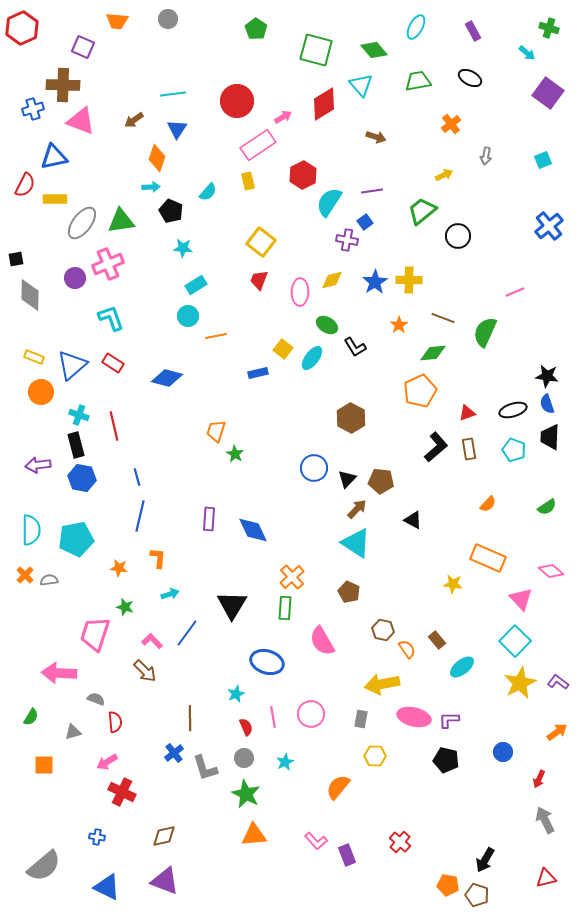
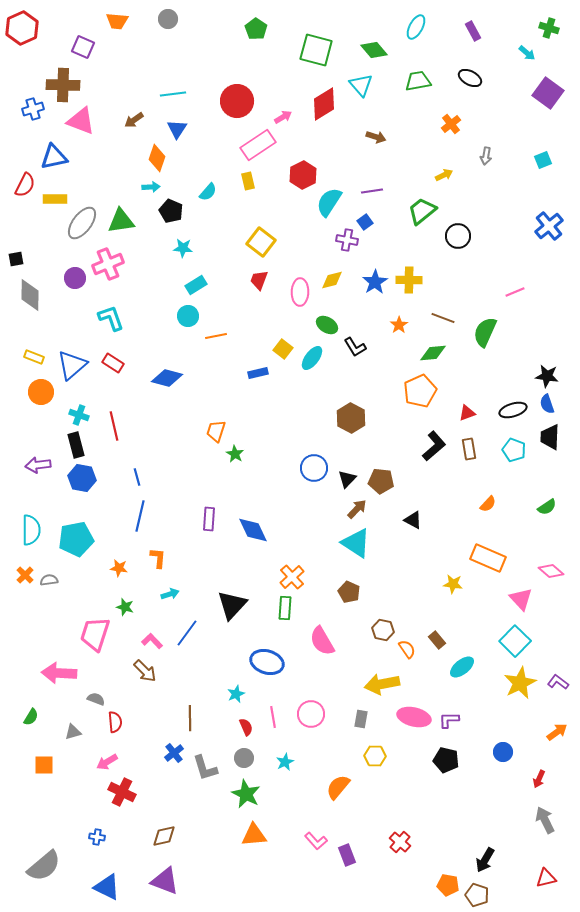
black L-shape at (436, 447): moved 2 px left, 1 px up
black triangle at (232, 605): rotated 12 degrees clockwise
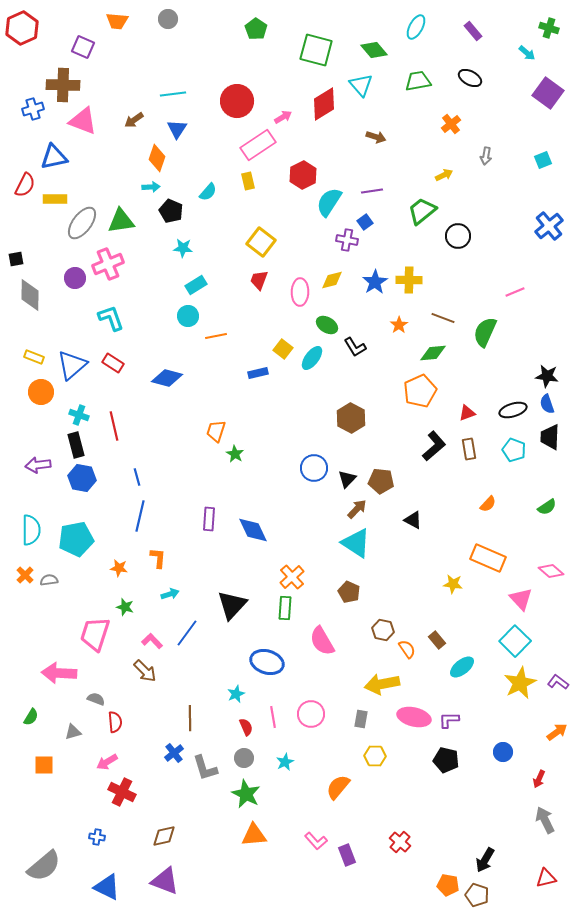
purple rectangle at (473, 31): rotated 12 degrees counterclockwise
pink triangle at (81, 121): moved 2 px right
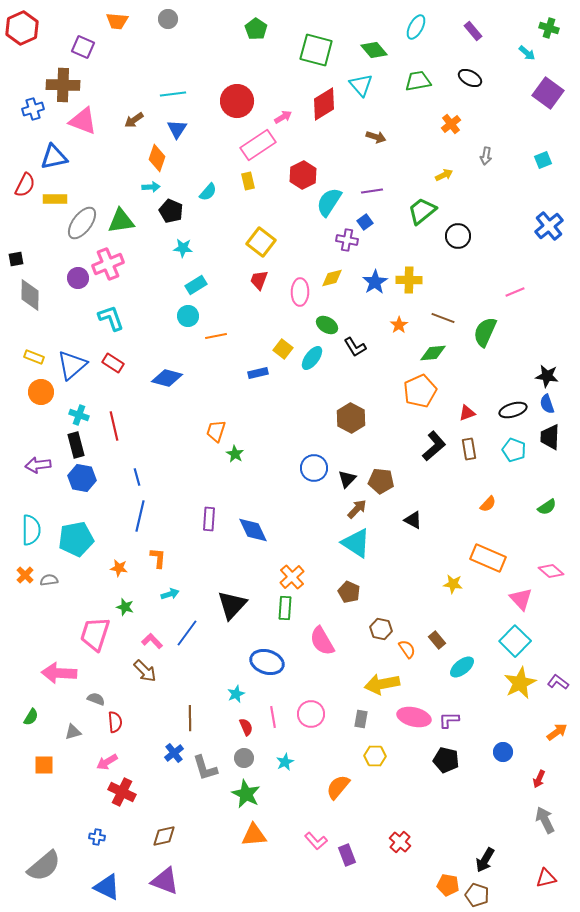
purple circle at (75, 278): moved 3 px right
yellow diamond at (332, 280): moved 2 px up
brown hexagon at (383, 630): moved 2 px left, 1 px up
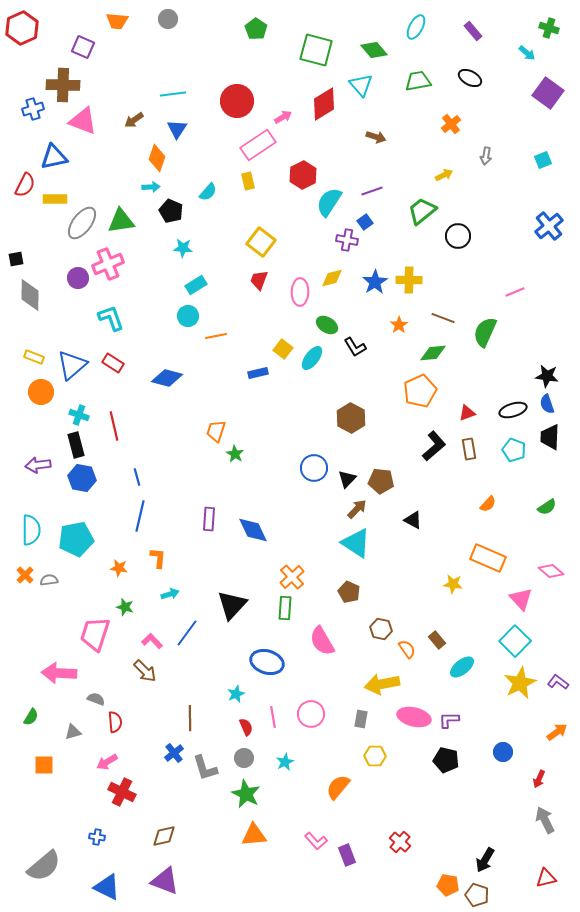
purple line at (372, 191): rotated 10 degrees counterclockwise
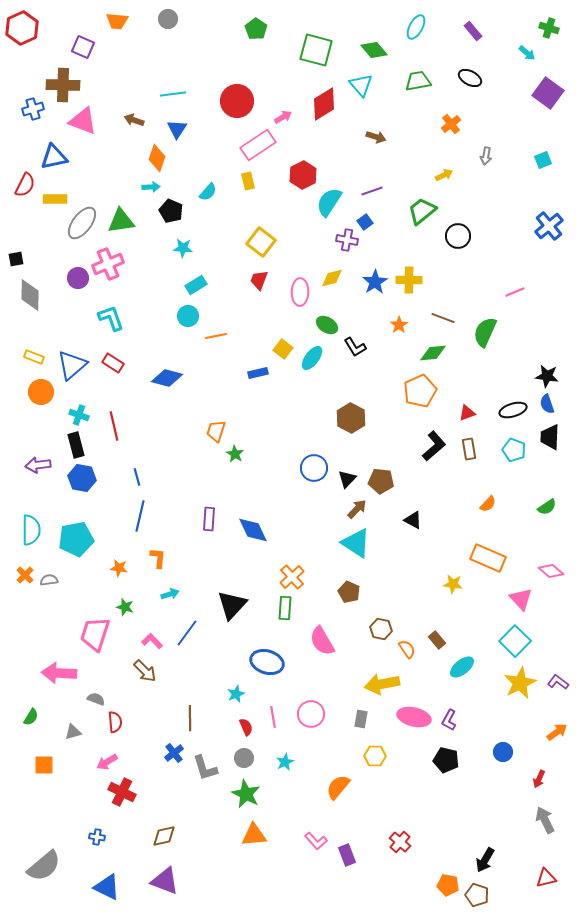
brown arrow at (134, 120): rotated 54 degrees clockwise
purple L-shape at (449, 720): rotated 60 degrees counterclockwise
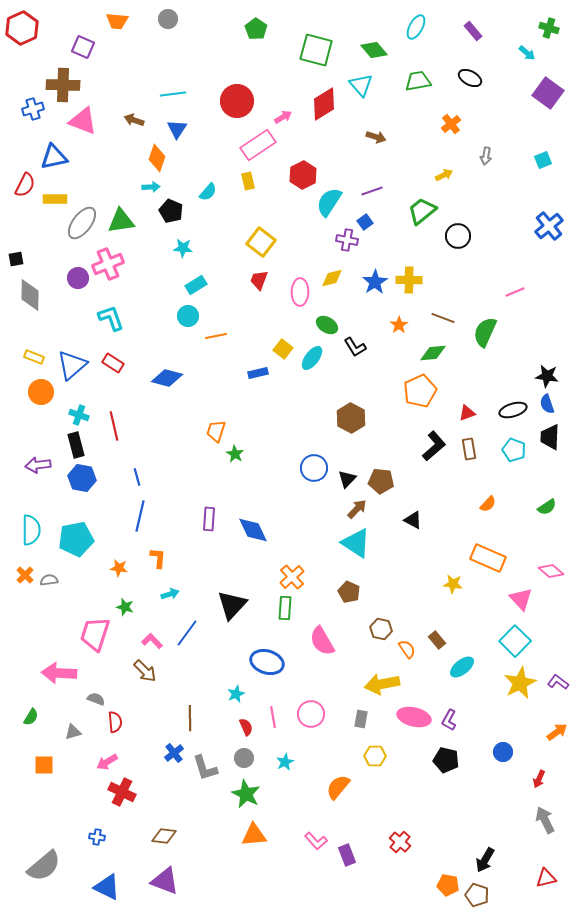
brown diamond at (164, 836): rotated 20 degrees clockwise
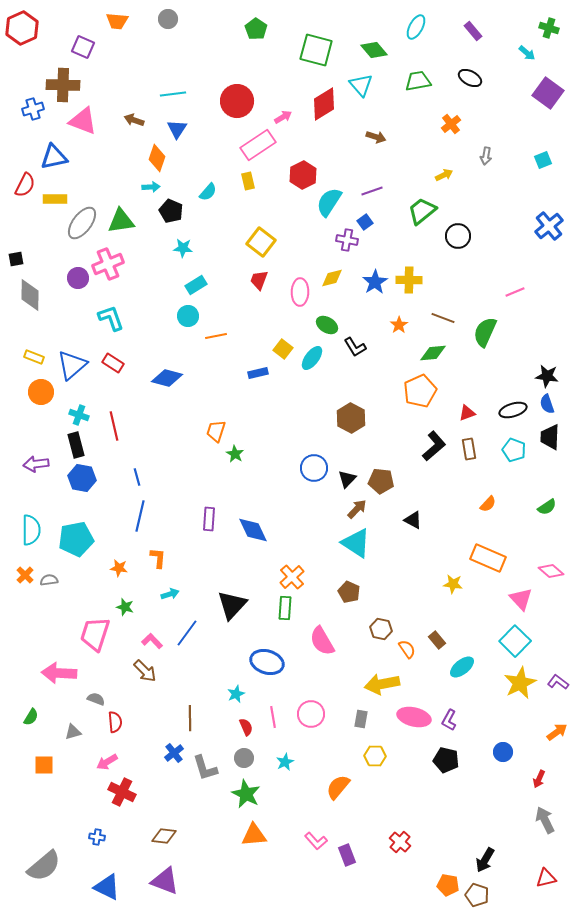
purple arrow at (38, 465): moved 2 px left, 1 px up
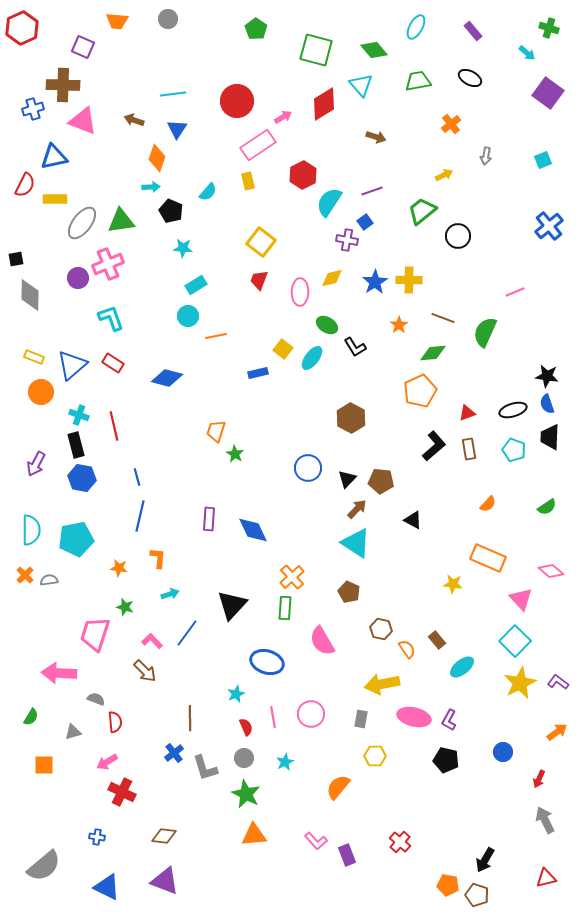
purple arrow at (36, 464): rotated 55 degrees counterclockwise
blue circle at (314, 468): moved 6 px left
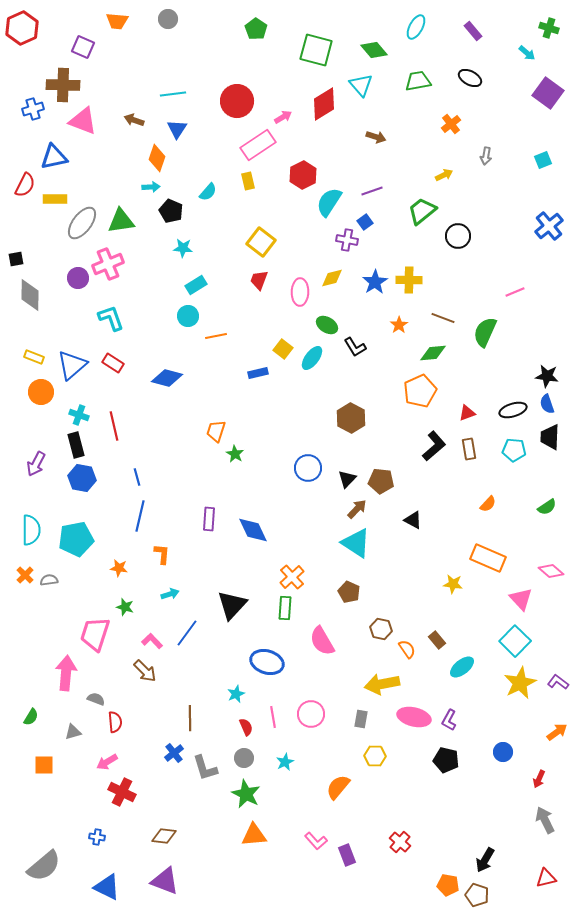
cyan pentagon at (514, 450): rotated 15 degrees counterclockwise
orange L-shape at (158, 558): moved 4 px right, 4 px up
pink arrow at (59, 673): moved 7 px right; rotated 92 degrees clockwise
